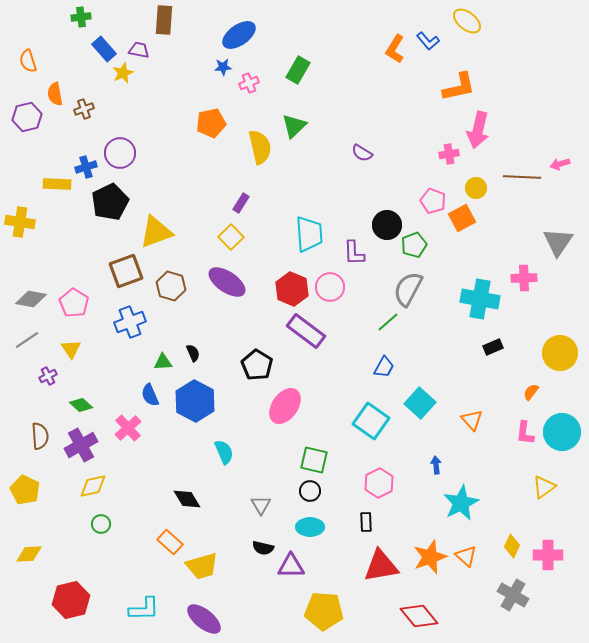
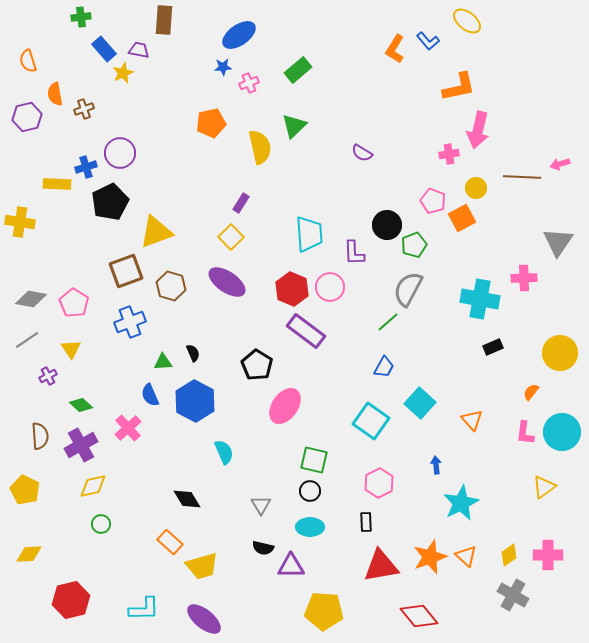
green rectangle at (298, 70): rotated 20 degrees clockwise
yellow diamond at (512, 546): moved 3 px left, 9 px down; rotated 30 degrees clockwise
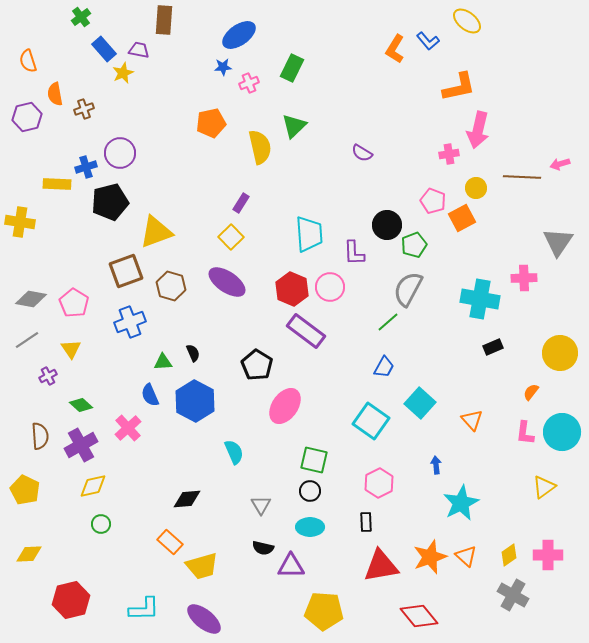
green cross at (81, 17): rotated 30 degrees counterclockwise
green rectangle at (298, 70): moved 6 px left, 2 px up; rotated 24 degrees counterclockwise
black pentagon at (110, 202): rotated 12 degrees clockwise
cyan semicircle at (224, 452): moved 10 px right
black diamond at (187, 499): rotated 64 degrees counterclockwise
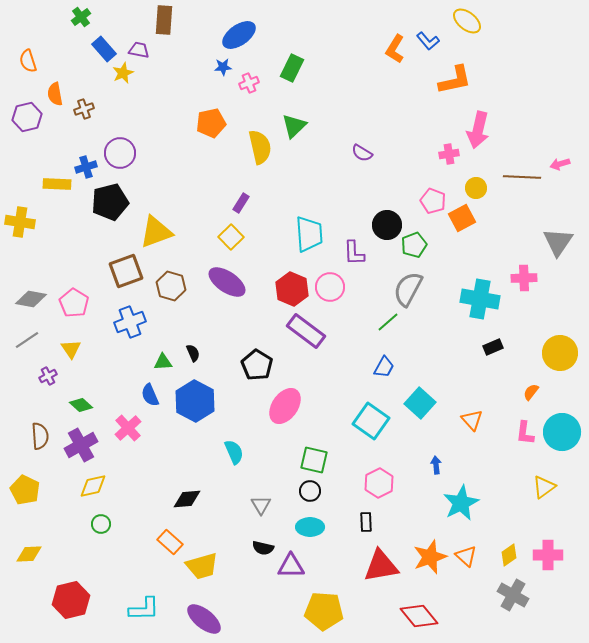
orange L-shape at (459, 87): moved 4 px left, 7 px up
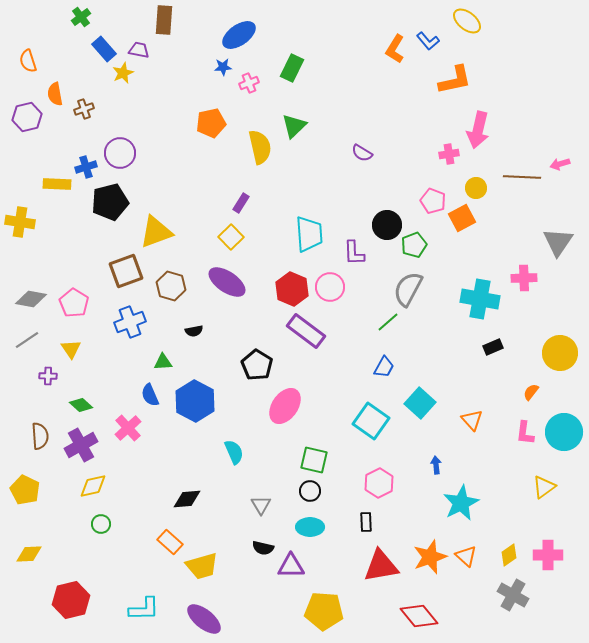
black semicircle at (193, 353): moved 1 px right, 22 px up; rotated 102 degrees clockwise
purple cross at (48, 376): rotated 30 degrees clockwise
cyan circle at (562, 432): moved 2 px right
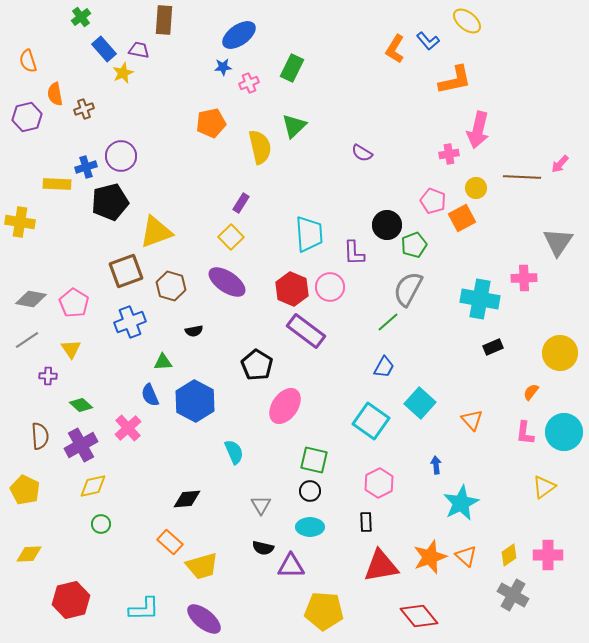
purple circle at (120, 153): moved 1 px right, 3 px down
pink arrow at (560, 164): rotated 30 degrees counterclockwise
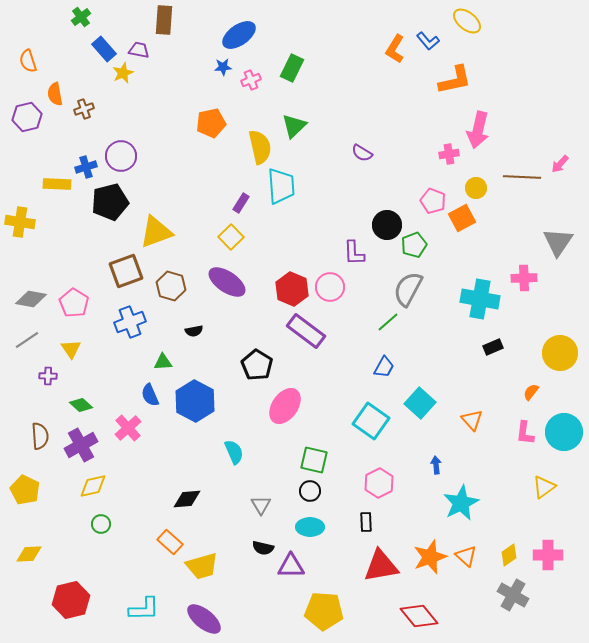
pink cross at (249, 83): moved 2 px right, 3 px up
cyan trapezoid at (309, 234): moved 28 px left, 48 px up
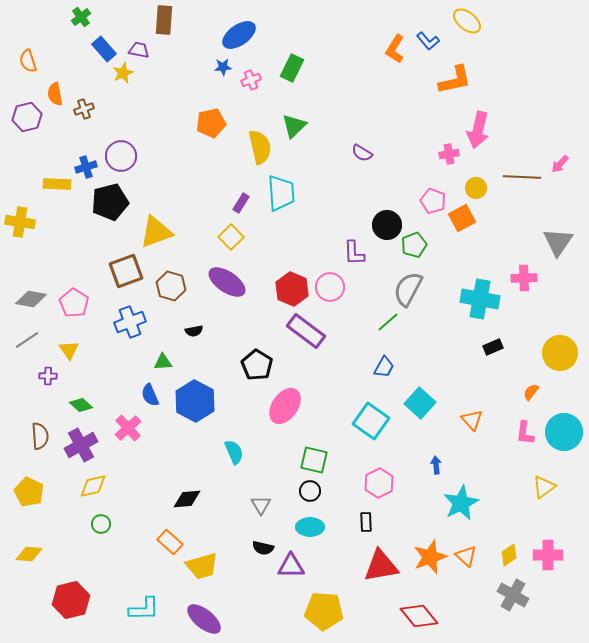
cyan trapezoid at (281, 186): moved 7 px down
yellow triangle at (71, 349): moved 2 px left, 1 px down
yellow pentagon at (25, 490): moved 4 px right, 2 px down
yellow diamond at (29, 554): rotated 8 degrees clockwise
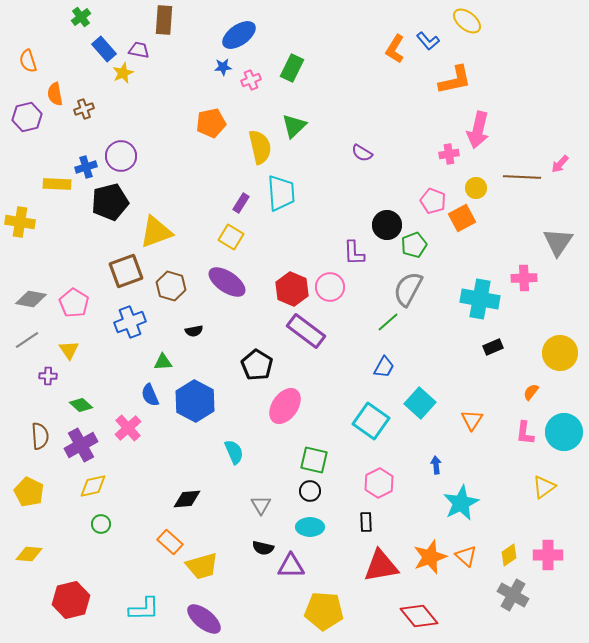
yellow square at (231, 237): rotated 15 degrees counterclockwise
orange triangle at (472, 420): rotated 15 degrees clockwise
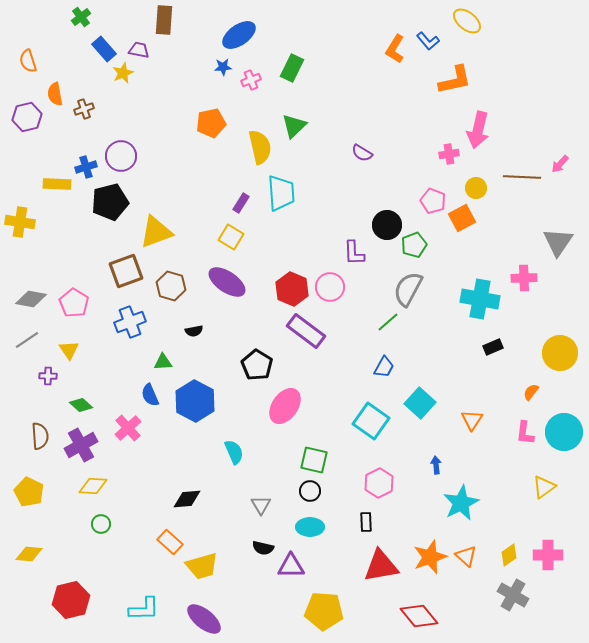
yellow diamond at (93, 486): rotated 16 degrees clockwise
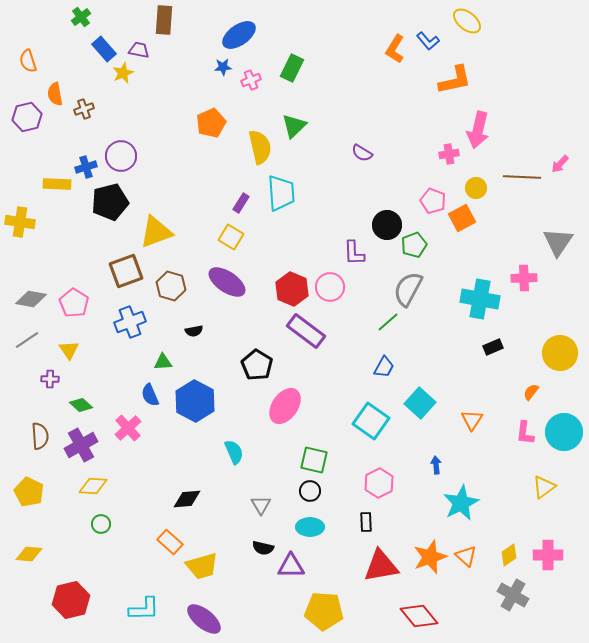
orange pentagon at (211, 123): rotated 12 degrees counterclockwise
purple cross at (48, 376): moved 2 px right, 3 px down
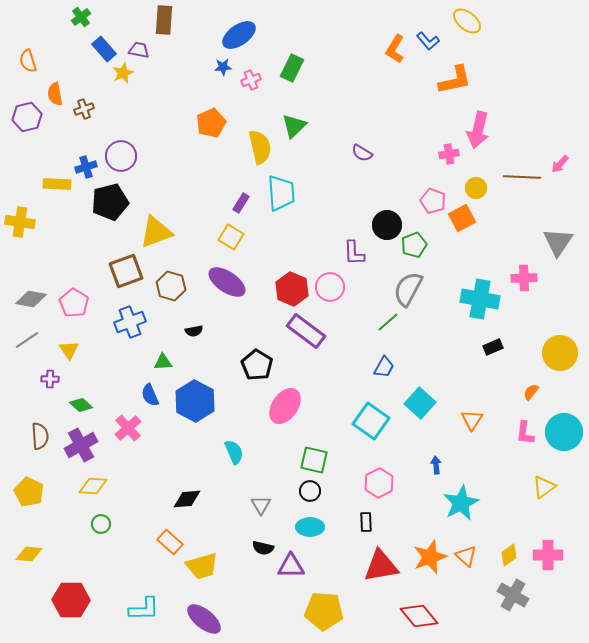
red hexagon at (71, 600): rotated 15 degrees clockwise
